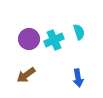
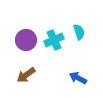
purple circle: moved 3 px left, 1 px down
blue arrow: rotated 126 degrees clockwise
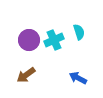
purple circle: moved 3 px right
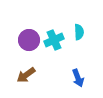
cyan semicircle: rotated 14 degrees clockwise
blue arrow: rotated 138 degrees counterclockwise
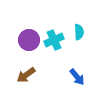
blue arrow: moved 1 px left, 1 px up; rotated 18 degrees counterclockwise
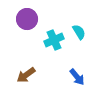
cyan semicircle: rotated 28 degrees counterclockwise
purple circle: moved 2 px left, 21 px up
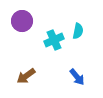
purple circle: moved 5 px left, 2 px down
cyan semicircle: moved 1 px left, 1 px up; rotated 42 degrees clockwise
brown arrow: moved 1 px down
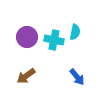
purple circle: moved 5 px right, 16 px down
cyan semicircle: moved 3 px left, 1 px down
cyan cross: rotated 36 degrees clockwise
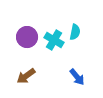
cyan cross: rotated 18 degrees clockwise
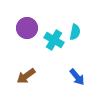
purple circle: moved 9 px up
